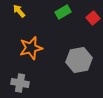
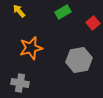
red square: moved 5 px down
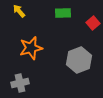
green rectangle: moved 1 px down; rotated 28 degrees clockwise
gray hexagon: rotated 10 degrees counterclockwise
gray cross: rotated 24 degrees counterclockwise
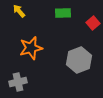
gray cross: moved 2 px left, 1 px up
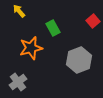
green rectangle: moved 10 px left, 15 px down; rotated 63 degrees clockwise
red square: moved 2 px up
gray cross: rotated 24 degrees counterclockwise
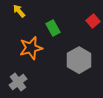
gray hexagon: rotated 10 degrees counterclockwise
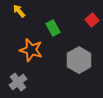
red square: moved 1 px left, 1 px up
orange star: moved 2 px down; rotated 30 degrees clockwise
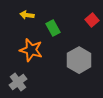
yellow arrow: moved 8 px right, 4 px down; rotated 40 degrees counterclockwise
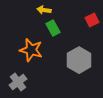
yellow arrow: moved 17 px right, 5 px up
red square: rotated 16 degrees clockwise
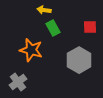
red square: moved 2 px left, 7 px down; rotated 24 degrees clockwise
